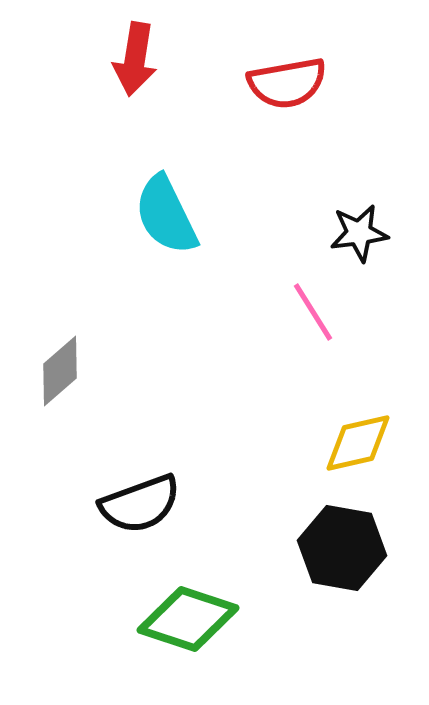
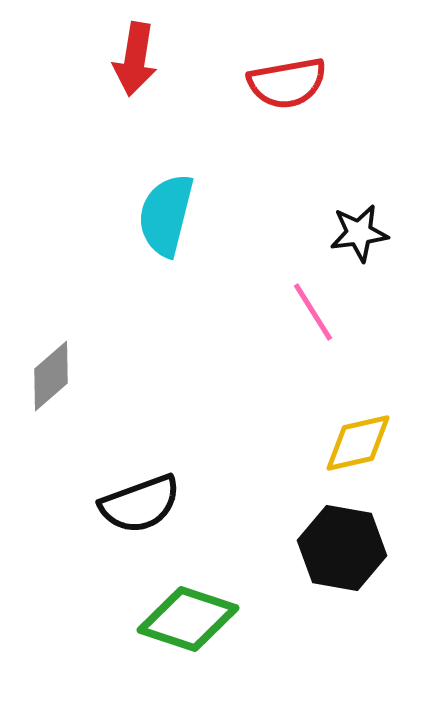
cyan semicircle: rotated 40 degrees clockwise
gray diamond: moved 9 px left, 5 px down
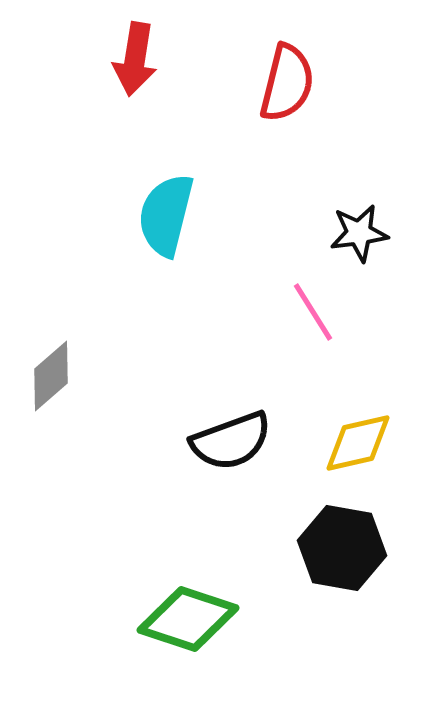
red semicircle: rotated 66 degrees counterclockwise
black semicircle: moved 91 px right, 63 px up
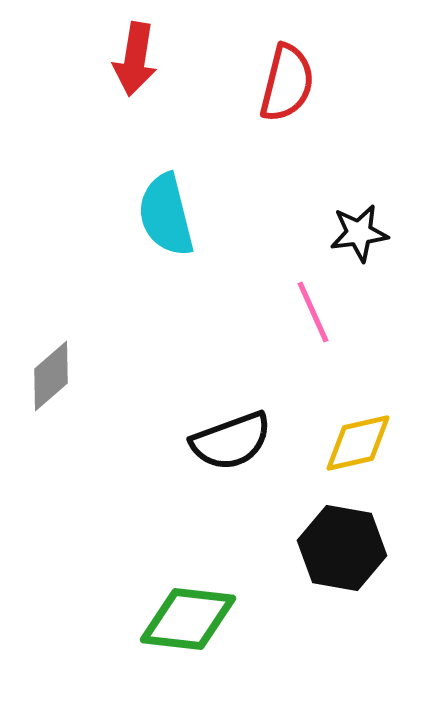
cyan semicircle: rotated 28 degrees counterclockwise
pink line: rotated 8 degrees clockwise
green diamond: rotated 12 degrees counterclockwise
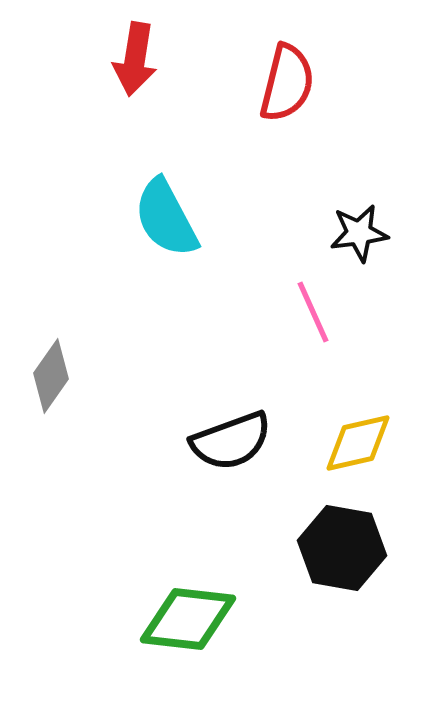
cyan semicircle: moved 3 px down; rotated 14 degrees counterclockwise
gray diamond: rotated 14 degrees counterclockwise
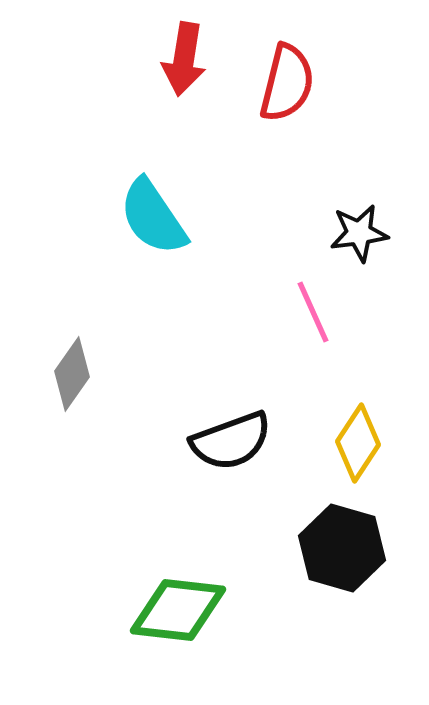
red arrow: moved 49 px right
cyan semicircle: moved 13 px left, 1 px up; rotated 6 degrees counterclockwise
gray diamond: moved 21 px right, 2 px up
yellow diamond: rotated 44 degrees counterclockwise
black hexagon: rotated 6 degrees clockwise
green diamond: moved 10 px left, 9 px up
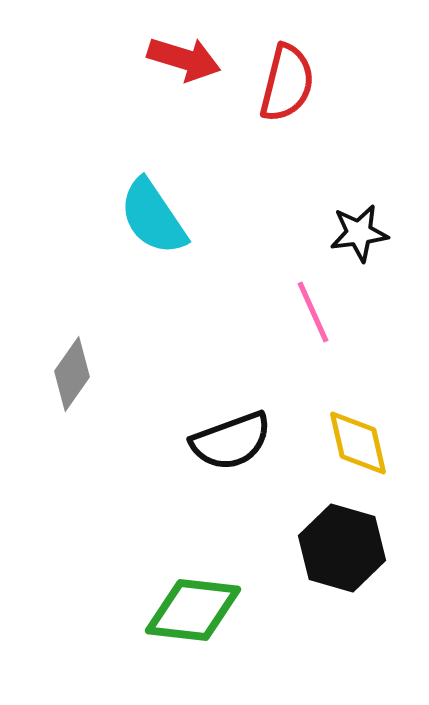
red arrow: rotated 82 degrees counterclockwise
yellow diamond: rotated 46 degrees counterclockwise
green diamond: moved 15 px right
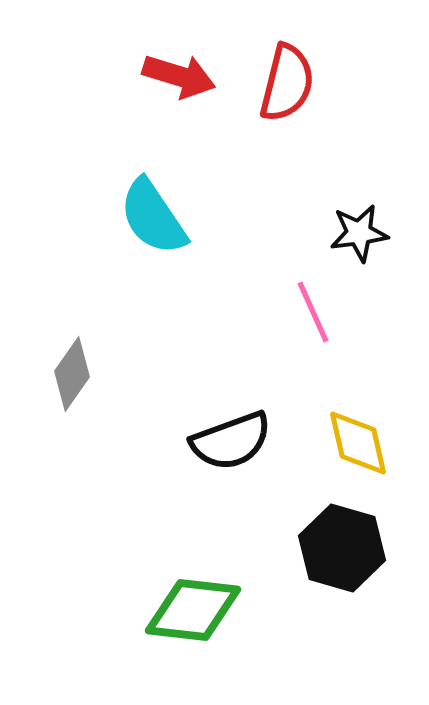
red arrow: moved 5 px left, 17 px down
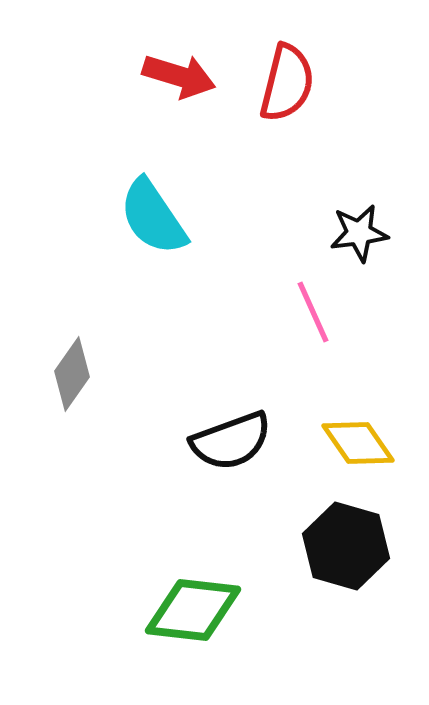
yellow diamond: rotated 22 degrees counterclockwise
black hexagon: moved 4 px right, 2 px up
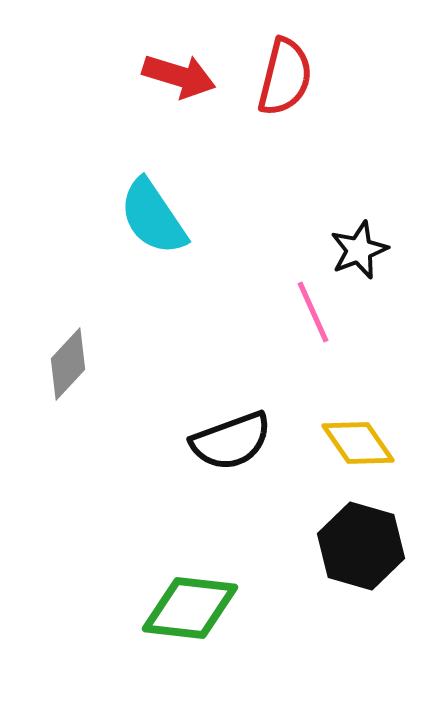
red semicircle: moved 2 px left, 6 px up
black star: moved 17 px down; rotated 14 degrees counterclockwise
gray diamond: moved 4 px left, 10 px up; rotated 8 degrees clockwise
black hexagon: moved 15 px right
green diamond: moved 3 px left, 2 px up
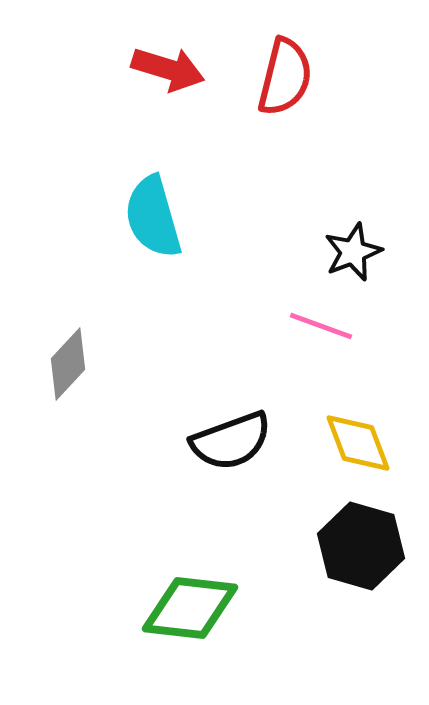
red arrow: moved 11 px left, 7 px up
cyan semicircle: rotated 18 degrees clockwise
black star: moved 6 px left, 2 px down
pink line: moved 8 px right, 14 px down; rotated 46 degrees counterclockwise
yellow diamond: rotated 14 degrees clockwise
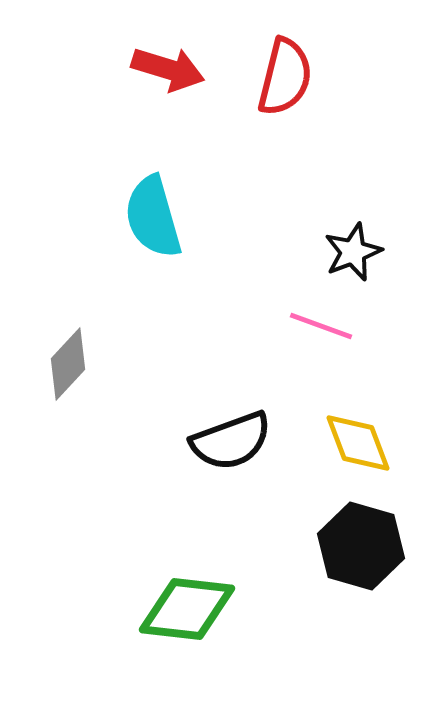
green diamond: moved 3 px left, 1 px down
